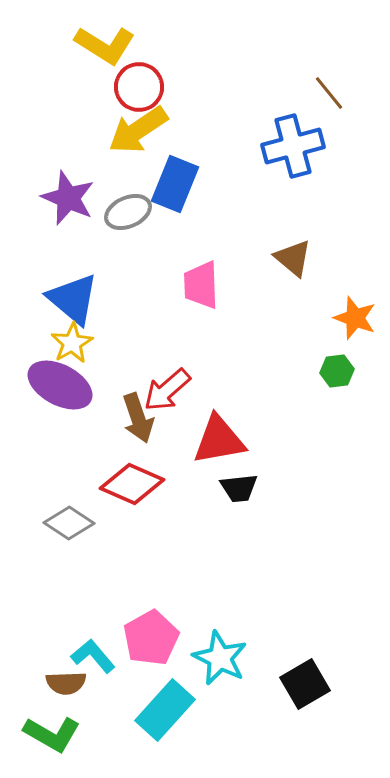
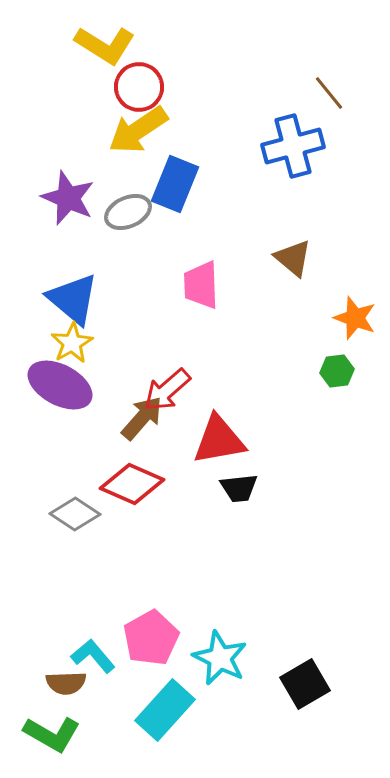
brown arrow: moved 4 px right; rotated 120 degrees counterclockwise
gray diamond: moved 6 px right, 9 px up
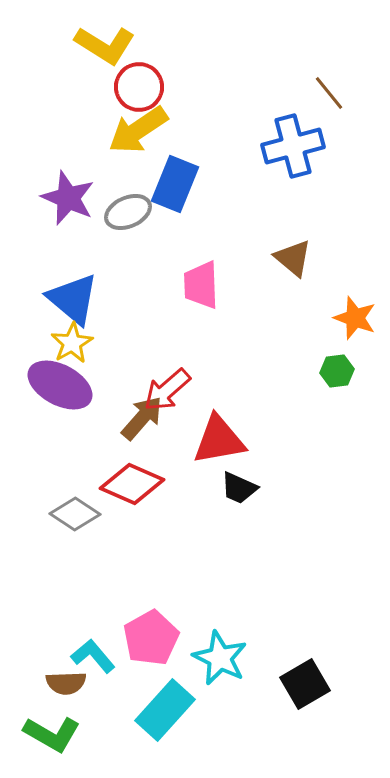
black trapezoid: rotated 30 degrees clockwise
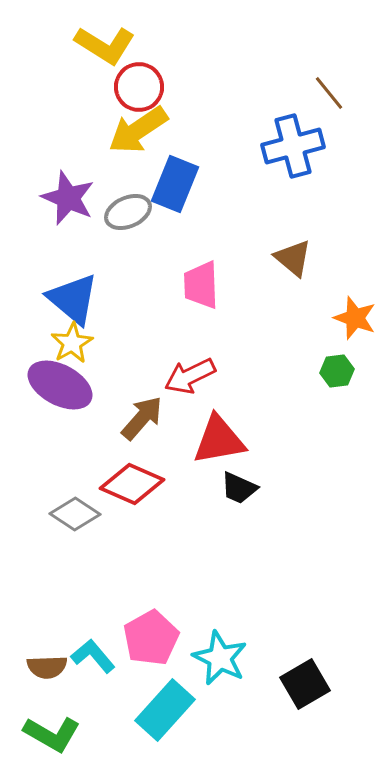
red arrow: moved 23 px right, 14 px up; rotated 15 degrees clockwise
brown semicircle: moved 19 px left, 16 px up
